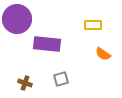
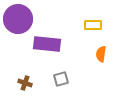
purple circle: moved 1 px right
orange semicircle: moved 2 px left; rotated 63 degrees clockwise
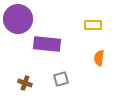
orange semicircle: moved 2 px left, 4 px down
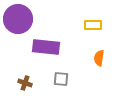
purple rectangle: moved 1 px left, 3 px down
gray square: rotated 21 degrees clockwise
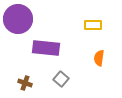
purple rectangle: moved 1 px down
gray square: rotated 35 degrees clockwise
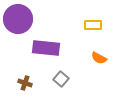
orange semicircle: rotated 70 degrees counterclockwise
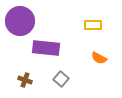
purple circle: moved 2 px right, 2 px down
brown cross: moved 3 px up
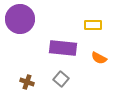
purple circle: moved 2 px up
purple rectangle: moved 17 px right
brown cross: moved 2 px right, 2 px down
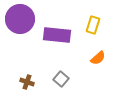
yellow rectangle: rotated 72 degrees counterclockwise
purple rectangle: moved 6 px left, 13 px up
orange semicircle: moved 1 px left; rotated 70 degrees counterclockwise
